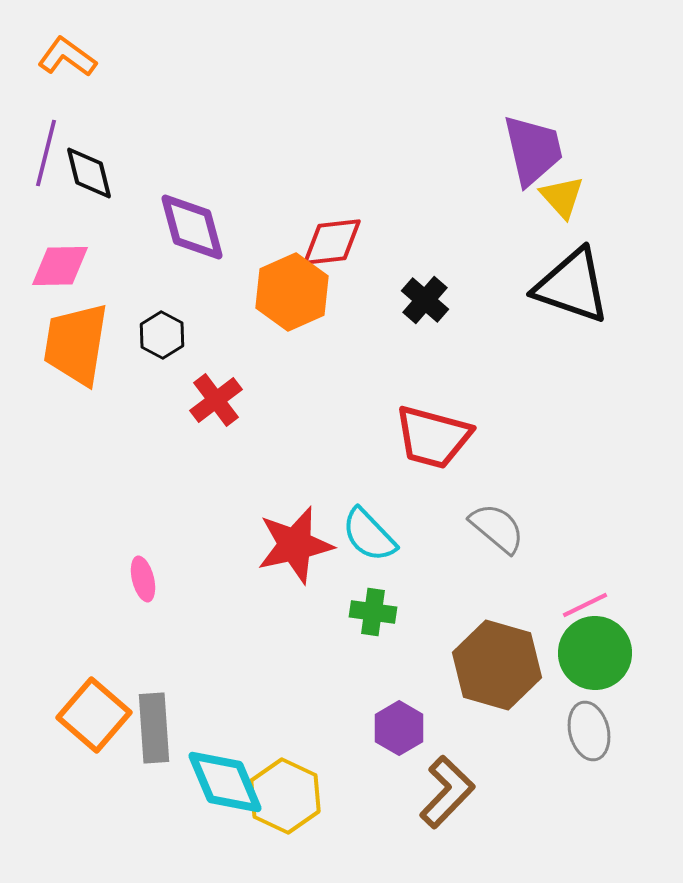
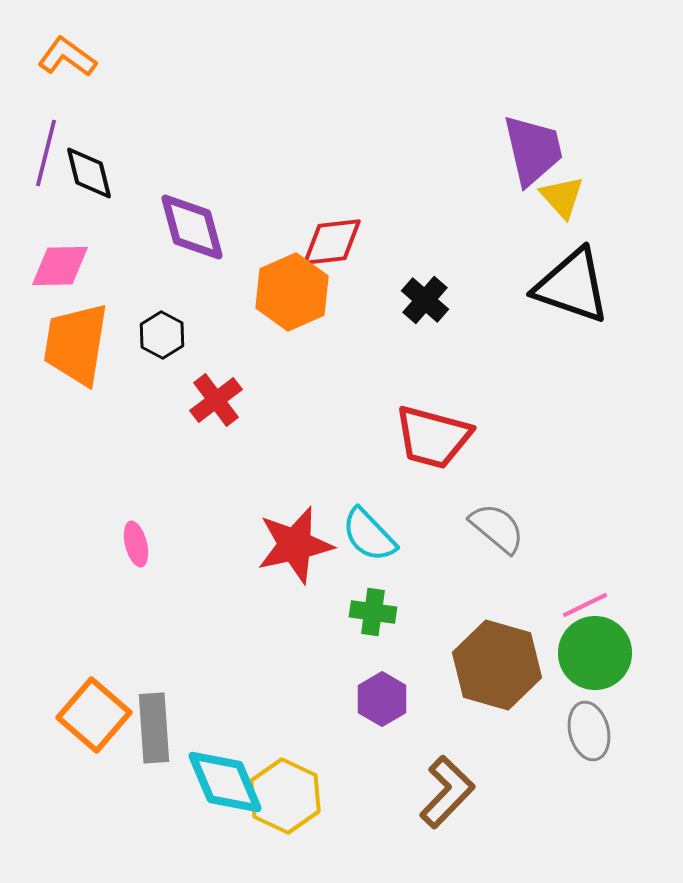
pink ellipse: moved 7 px left, 35 px up
purple hexagon: moved 17 px left, 29 px up
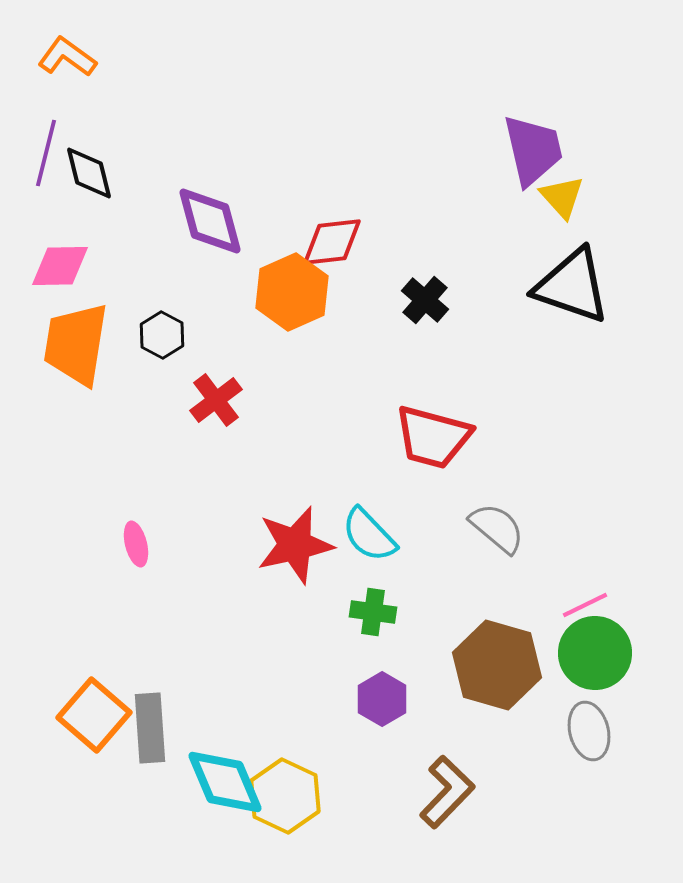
purple diamond: moved 18 px right, 6 px up
gray rectangle: moved 4 px left
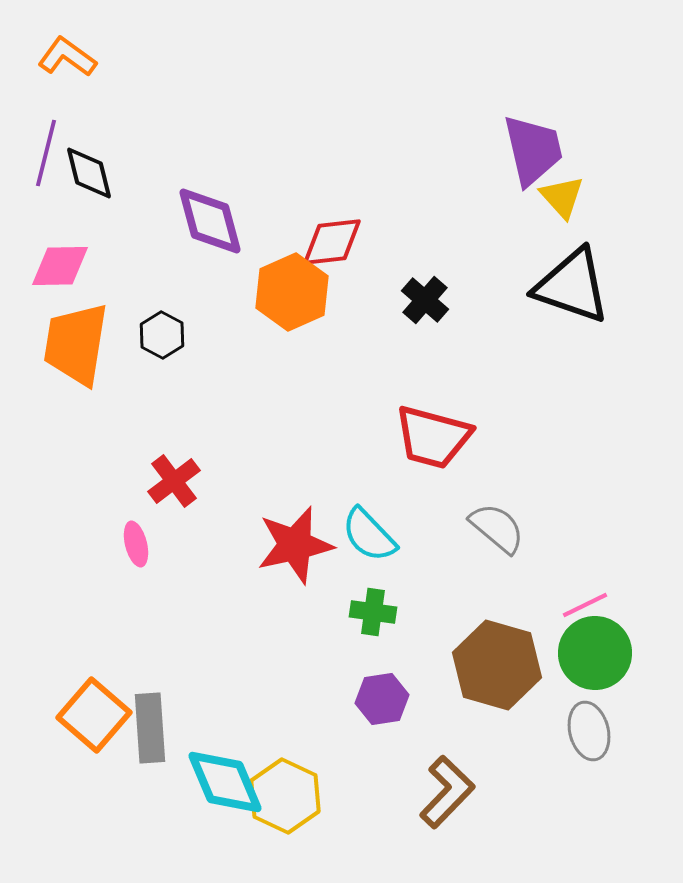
red cross: moved 42 px left, 81 px down
purple hexagon: rotated 21 degrees clockwise
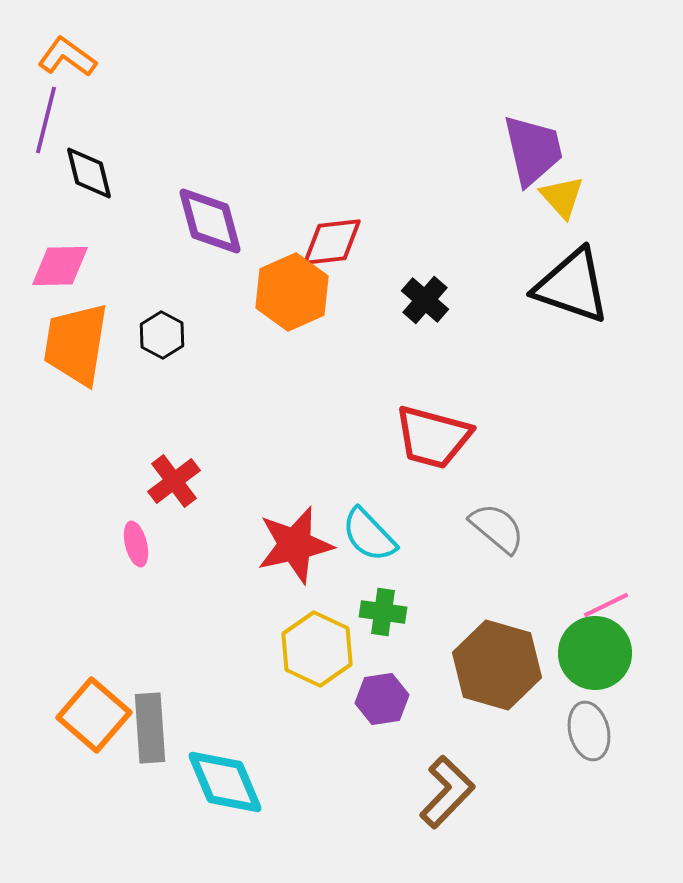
purple line: moved 33 px up
pink line: moved 21 px right
green cross: moved 10 px right
yellow hexagon: moved 32 px right, 147 px up
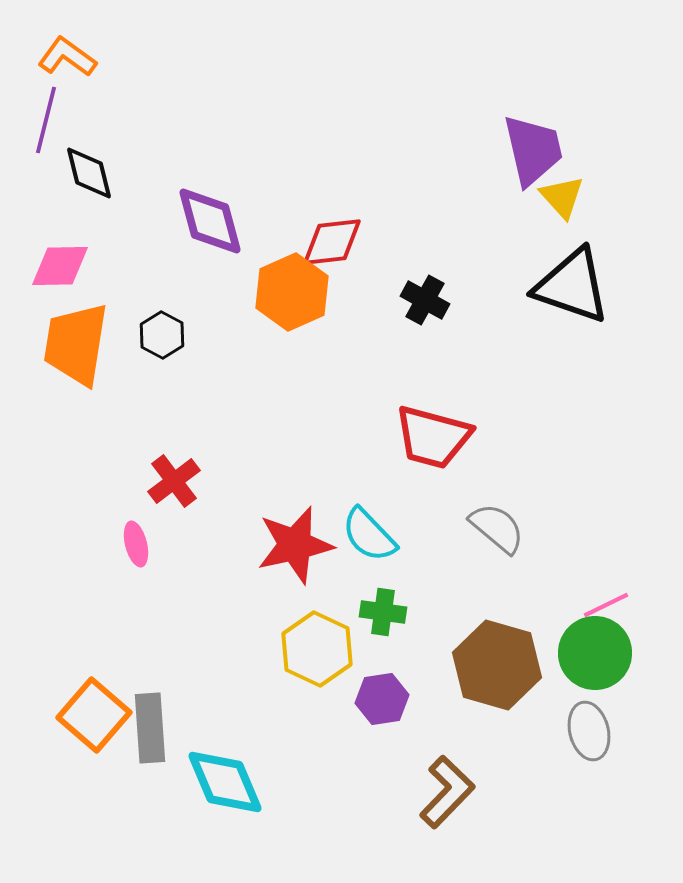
black cross: rotated 12 degrees counterclockwise
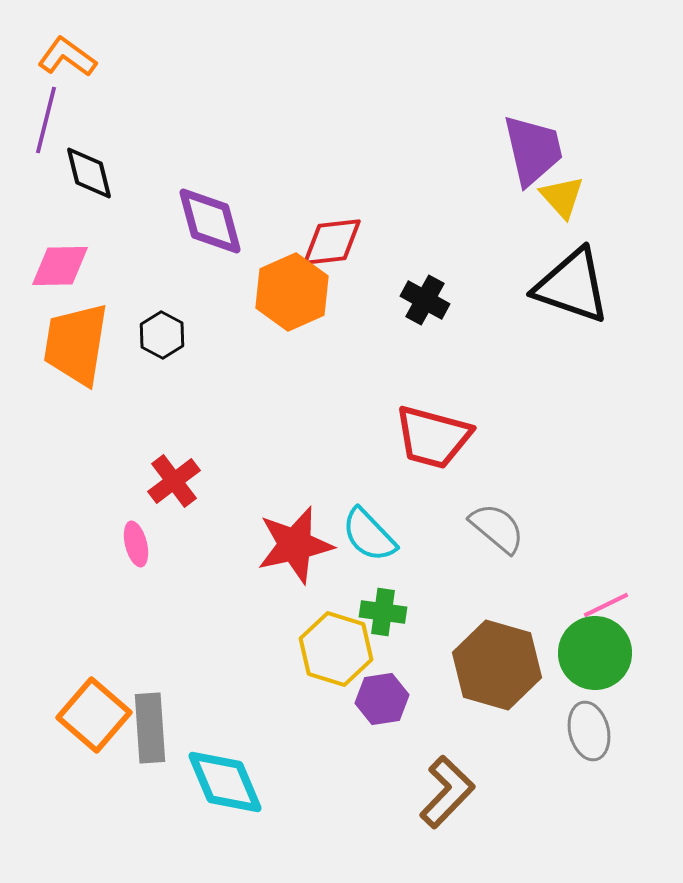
yellow hexagon: moved 19 px right; rotated 8 degrees counterclockwise
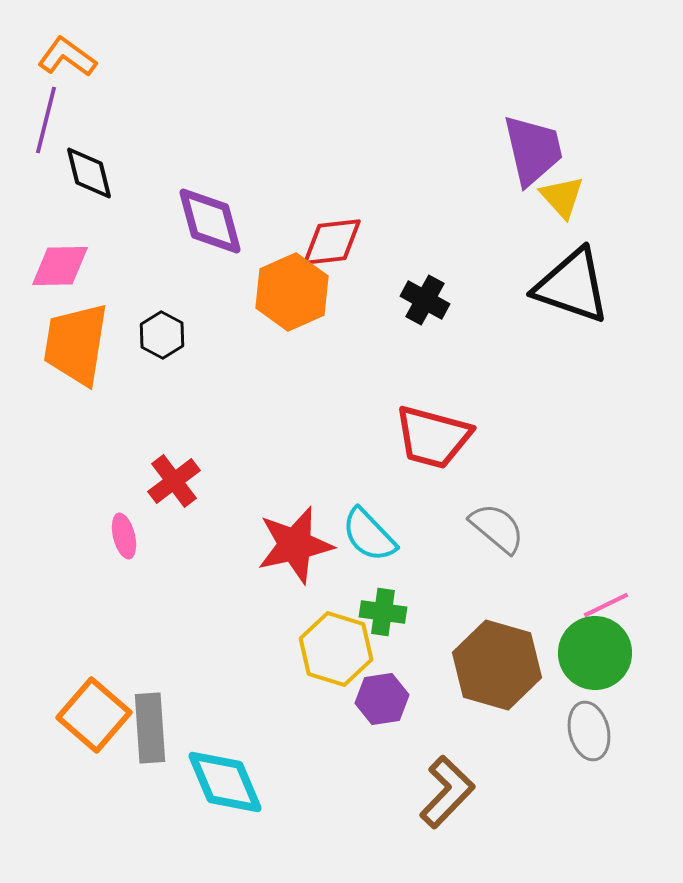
pink ellipse: moved 12 px left, 8 px up
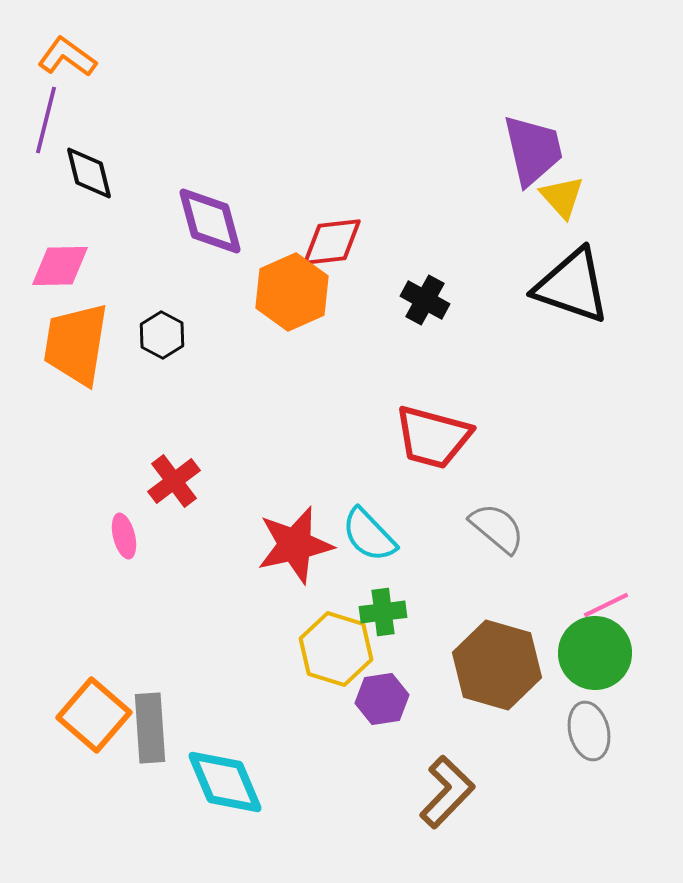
green cross: rotated 15 degrees counterclockwise
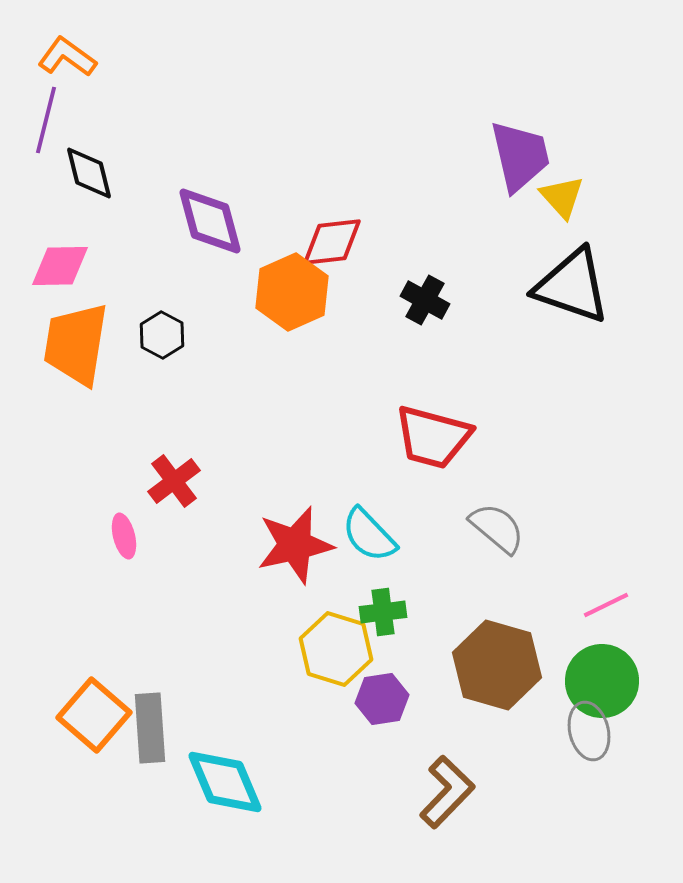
purple trapezoid: moved 13 px left, 6 px down
green circle: moved 7 px right, 28 px down
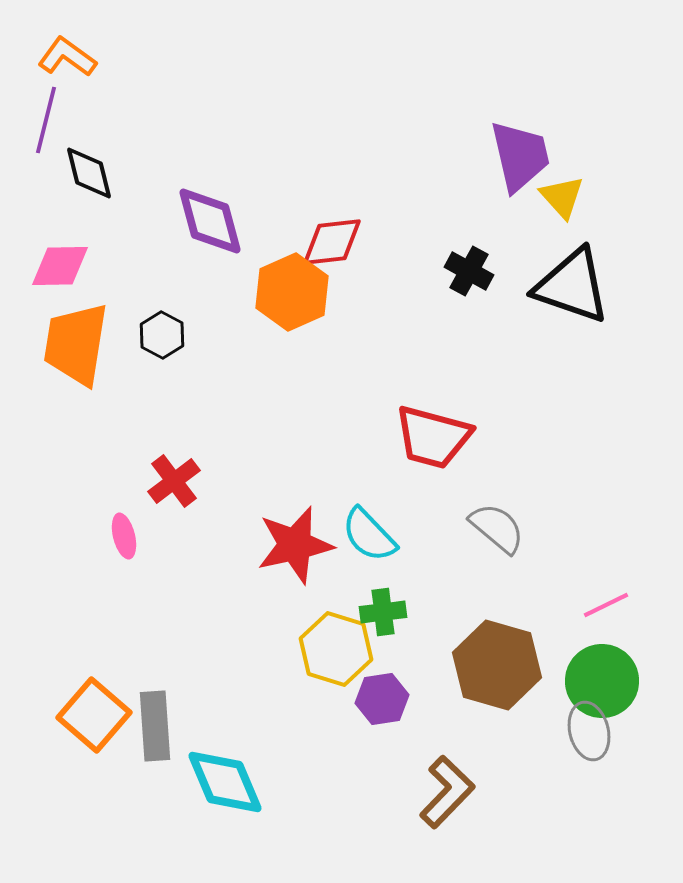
black cross: moved 44 px right, 29 px up
gray rectangle: moved 5 px right, 2 px up
